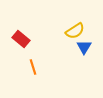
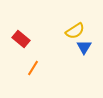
orange line: moved 1 px down; rotated 49 degrees clockwise
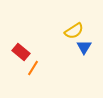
yellow semicircle: moved 1 px left
red rectangle: moved 13 px down
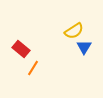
red rectangle: moved 3 px up
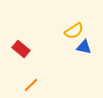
blue triangle: rotated 49 degrees counterclockwise
orange line: moved 2 px left, 17 px down; rotated 14 degrees clockwise
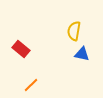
yellow semicircle: rotated 132 degrees clockwise
blue triangle: moved 2 px left, 7 px down
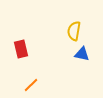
red rectangle: rotated 36 degrees clockwise
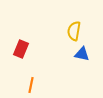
red rectangle: rotated 36 degrees clockwise
orange line: rotated 35 degrees counterclockwise
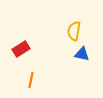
red rectangle: rotated 36 degrees clockwise
orange line: moved 5 px up
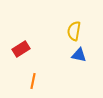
blue triangle: moved 3 px left, 1 px down
orange line: moved 2 px right, 1 px down
